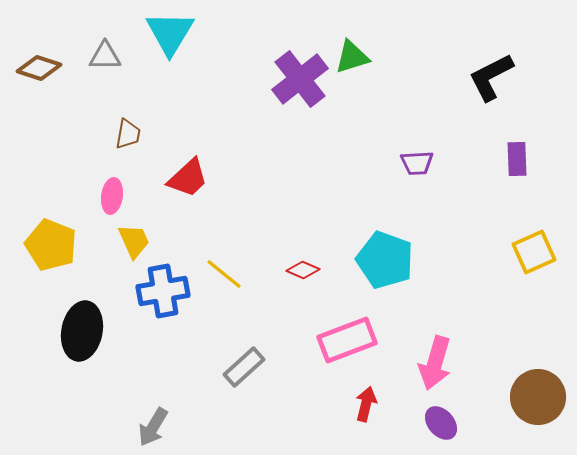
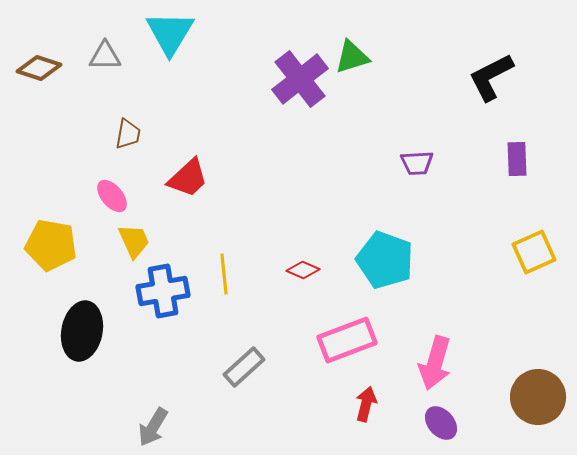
pink ellipse: rotated 48 degrees counterclockwise
yellow pentagon: rotated 12 degrees counterclockwise
yellow line: rotated 45 degrees clockwise
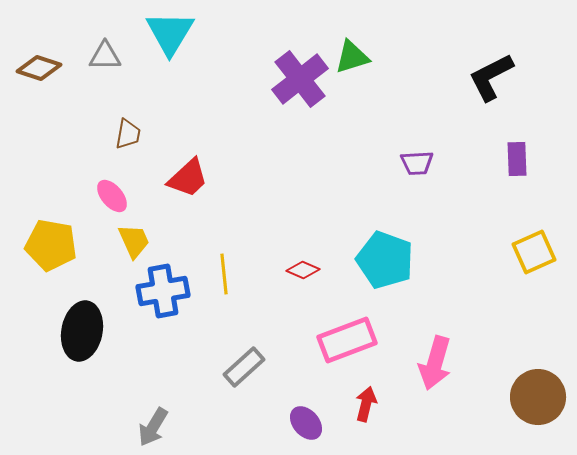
purple ellipse: moved 135 px left
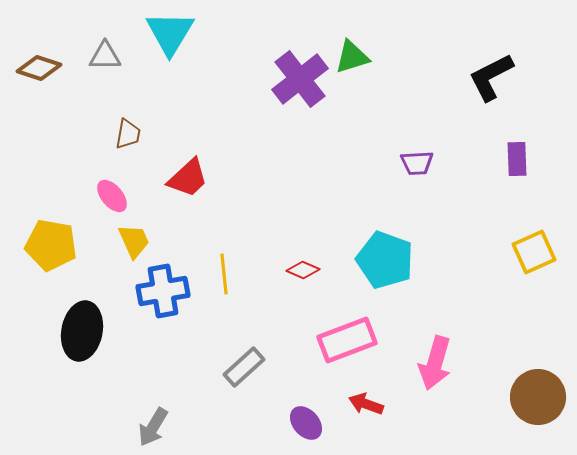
red arrow: rotated 84 degrees counterclockwise
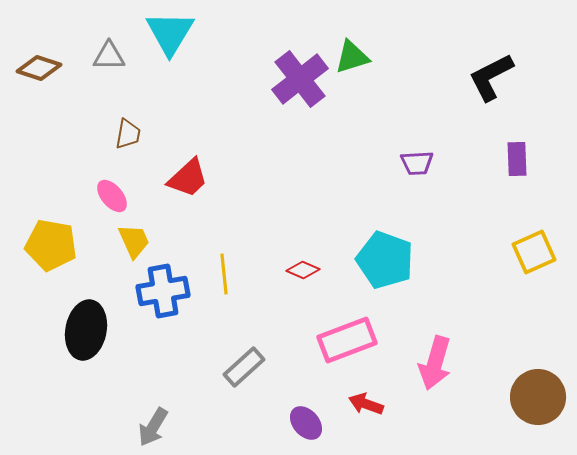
gray triangle: moved 4 px right
black ellipse: moved 4 px right, 1 px up
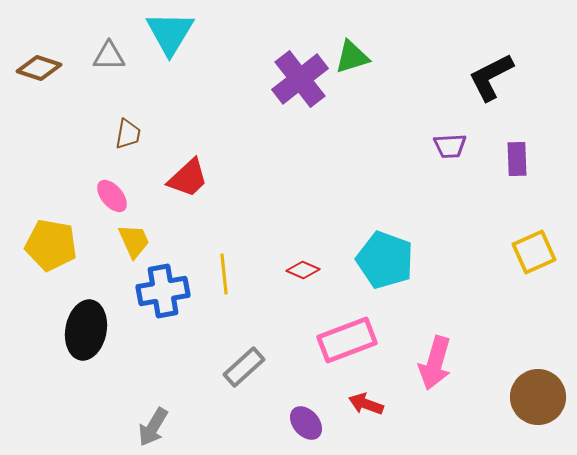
purple trapezoid: moved 33 px right, 17 px up
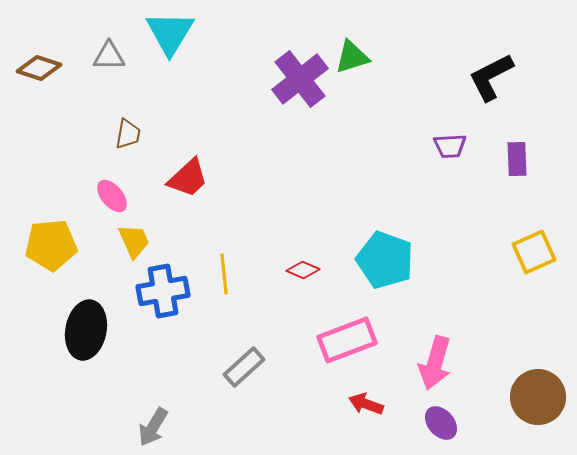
yellow pentagon: rotated 15 degrees counterclockwise
purple ellipse: moved 135 px right
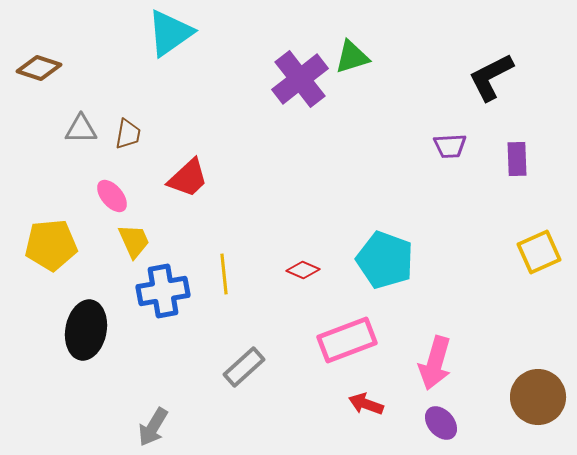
cyan triangle: rotated 24 degrees clockwise
gray triangle: moved 28 px left, 73 px down
yellow square: moved 5 px right
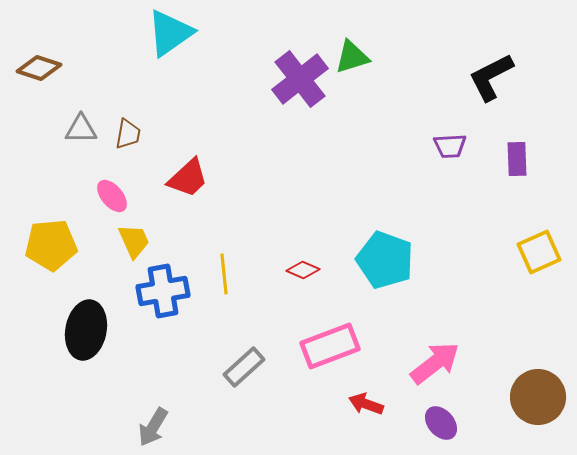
pink rectangle: moved 17 px left, 6 px down
pink arrow: rotated 144 degrees counterclockwise
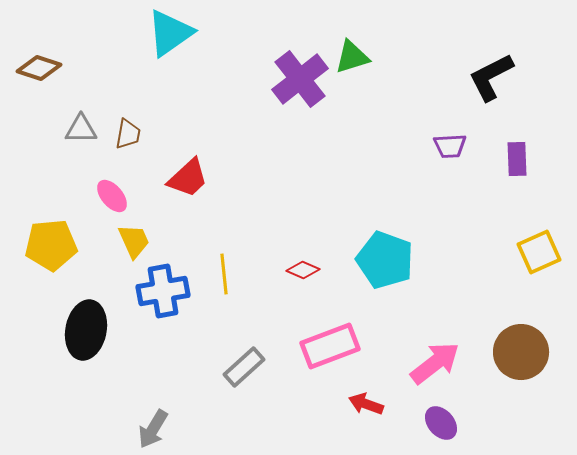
brown circle: moved 17 px left, 45 px up
gray arrow: moved 2 px down
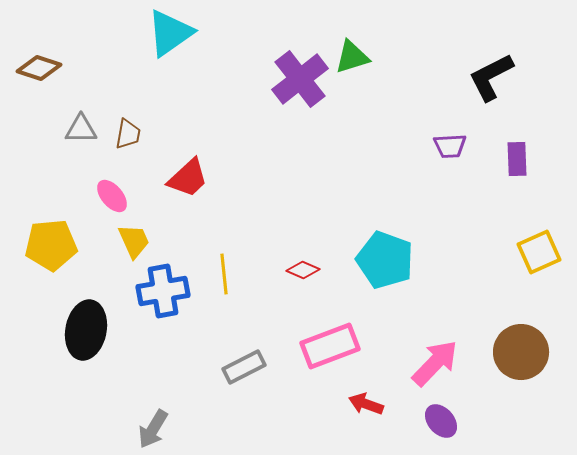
pink arrow: rotated 8 degrees counterclockwise
gray rectangle: rotated 15 degrees clockwise
purple ellipse: moved 2 px up
